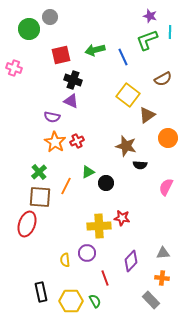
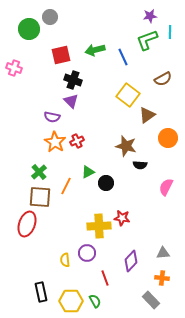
purple star: rotated 24 degrees counterclockwise
purple triangle: rotated 21 degrees clockwise
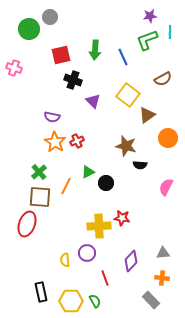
green arrow: rotated 72 degrees counterclockwise
purple triangle: moved 22 px right
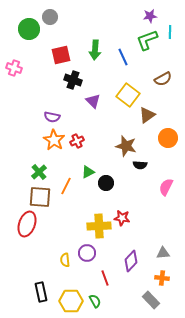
orange star: moved 1 px left, 2 px up
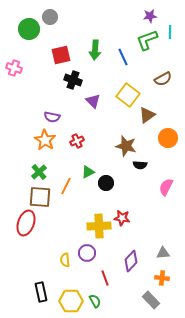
orange star: moved 9 px left
red ellipse: moved 1 px left, 1 px up
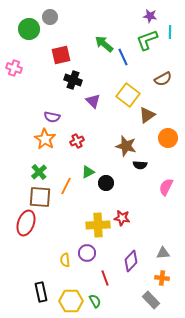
purple star: rotated 16 degrees clockwise
green arrow: moved 9 px right, 6 px up; rotated 126 degrees clockwise
orange star: moved 1 px up
yellow cross: moved 1 px left, 1 px up
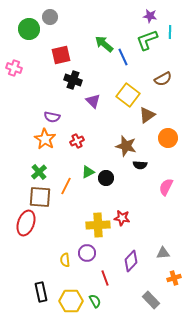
black circle: moved 5 px up
orange cross: moved 12 px right; rotated 24 degrees counterclockwise
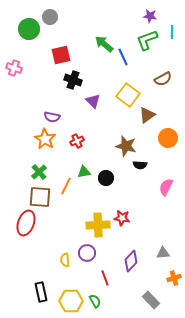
cyan line: moved 2 px right
green triangle: moved 4 px left; rotated 16 degrees clockwise
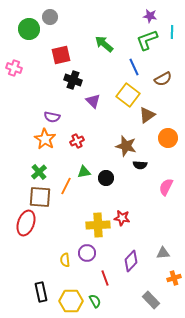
blue line: moved 11 px right, 10 px down
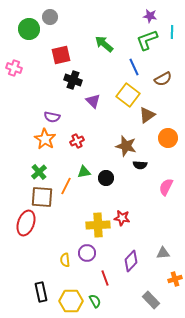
brown square: moved 2 px right
orange cross: moved 1 px right, 1 px down
